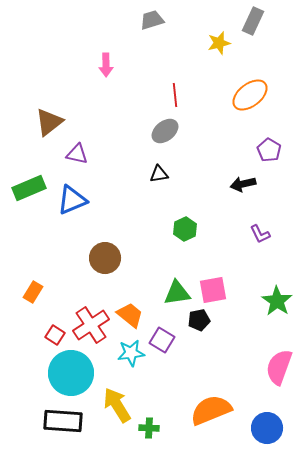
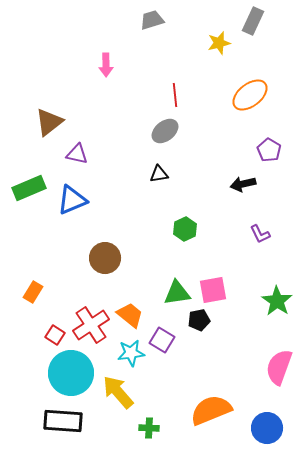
yellow arrow: moved 1 px right, 13 px up; rotated 9 degrees counterclockwise
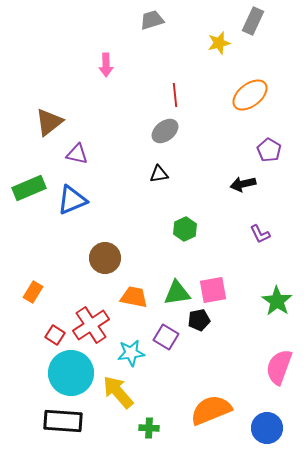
orange trapezoid: moved 4 px right, 18 px up; rotated 28 degrees counterclockwise
purple square: moved 4 px right, 3 px up
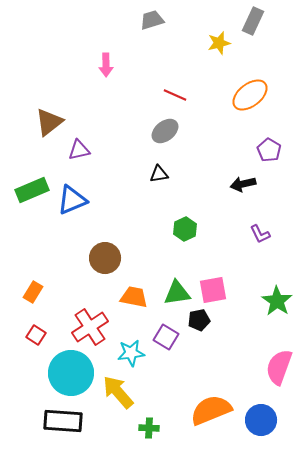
red line: rotated 60 degrees counterclockwise
purple triangle: moved 2 px right, 4 px up; rotated 25 degrees counterclockwise
green rectangle: moved 3 px right, 2 px down
red cross: moved 1 px left, 2 px down
red square: moved 19 px left
blue circle: moved 6 px left, 8 px up
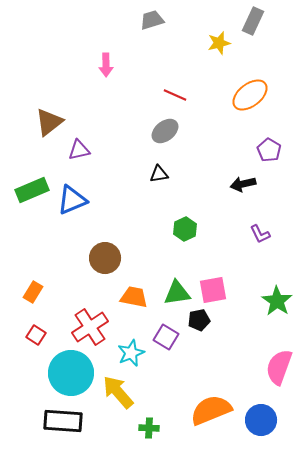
cyan star: rotated 16 degrees counterclockwise
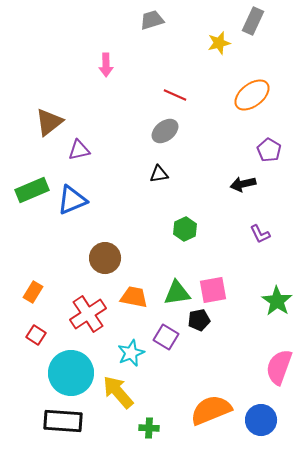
orange ellipse: moved 2 px right
red cross: moved 2 px left, 13 px up
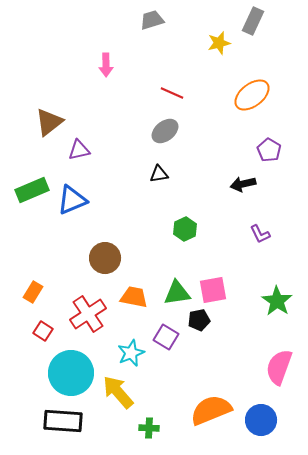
red line: moved 3 px left, 2 px up
red square: moved 7 px right, 4 px up
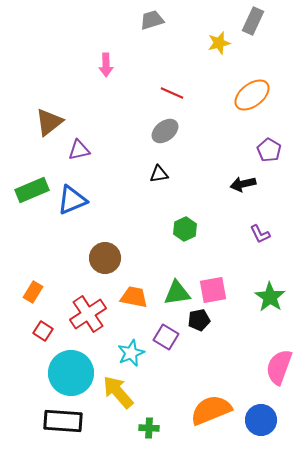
green star: moved 7 px left, 4 px up
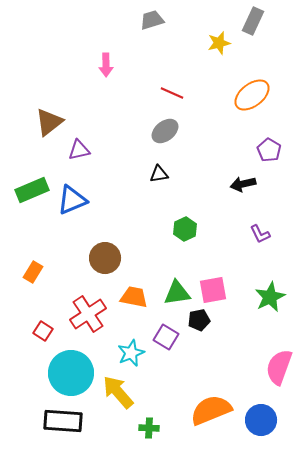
orange rectangle: moved 20 px up
green star: rotated 12 degrees clockwise
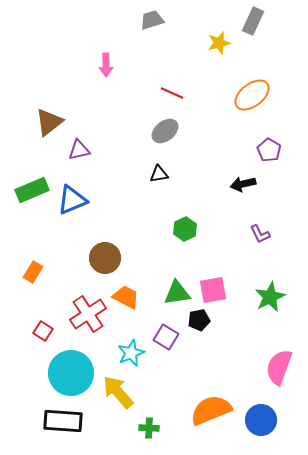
orange trapezoid: moved 8 px left; rotated 16 degrees clockwise
